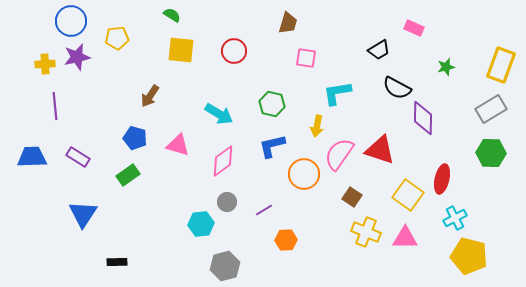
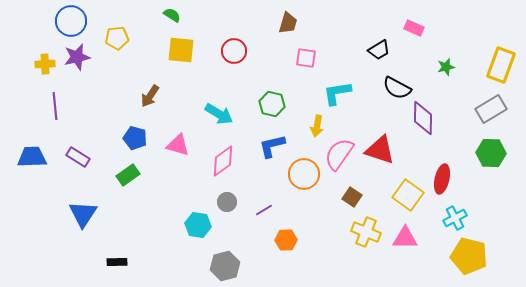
cyan hexagon at (201, 224): moved 3 px left, 1 px down; rotated 15 degrees clockwise
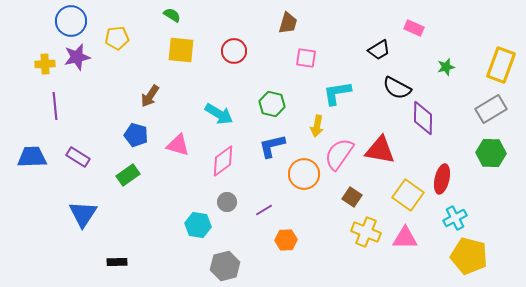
blue pentagon at (135, 138): moved 1 px right, 3 px up
red triangle at (380, 150): rotated 8 degrees counterclockwise
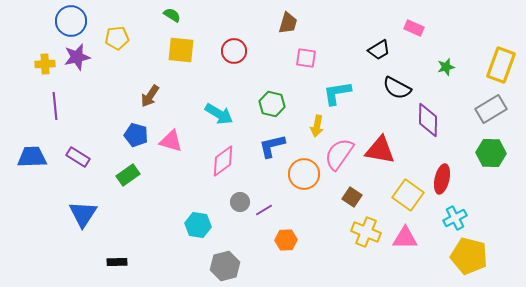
purple diamond at (423, 118): moved 5 px right, 2 px down
pink triangle at (178, 145): moved 7 px left, 4 px up
gray circle at (227, 202): moved 13 px right
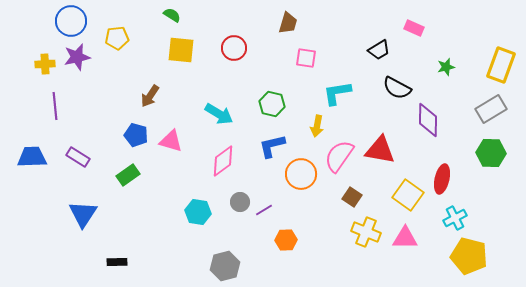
red circle at (234, 51): moved 3 px up
pink semicircle at (339, 154): moved 2 px down
orange circle at (304, 174): moved 3 px left
cyan hexagon at (198, 225): moved 13 px up
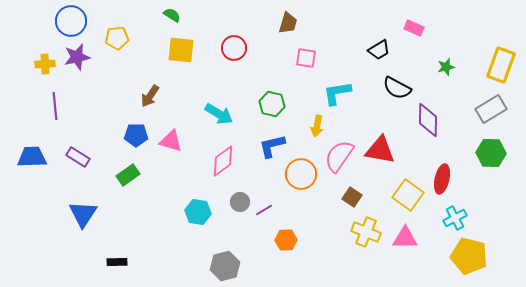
blue pentagon at (136, 135): rotated 15 degrees counterclockwise
